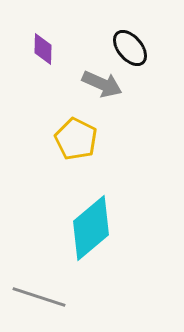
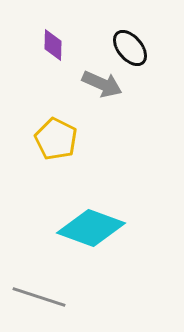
purple diamond: moved 10 px right, 4 px up
yellow pentagon: moved 20 px left
cyan diamond: rotated 60 degrees clockwise
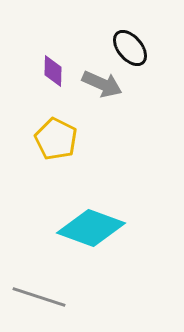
purple diamond: moved 26 px down
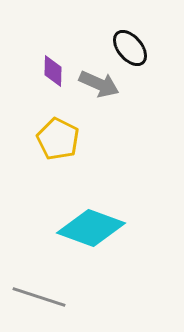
gray arrow: moved 3 px left
yellow pentagon: moved 2 px right
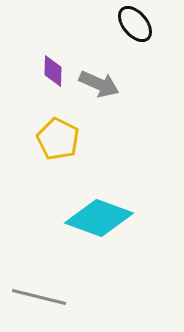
black ellipse: moved 5 px right, 24 px up
cyan diamond: moved 8 px right, 10 px up
gray line: rotated 4 degrees counterclockwise
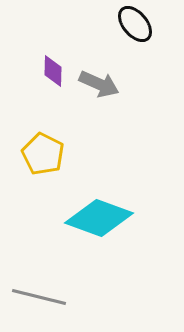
yellow pentagon: moved 15 px left, 15 px down
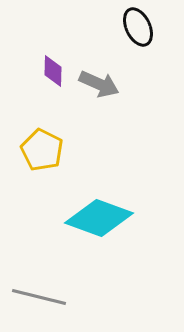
black ellipse: moved 3 px right, 3 px down; rotated 15 degrees clockwise
yellow pentagon: moved 1 px left, 4 px up
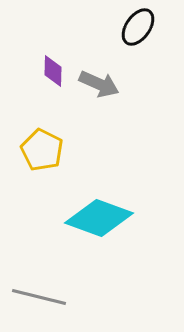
black ellipse: rotated 60 degrees clockwise
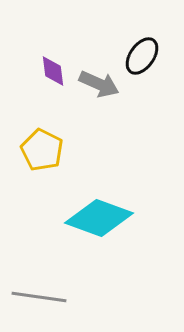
black ellipse: moved 4 px right, 29 px down
purple diamond: rotated 8 degrees counterclockwise
gray line: rotated 6 degrees counterclockwise
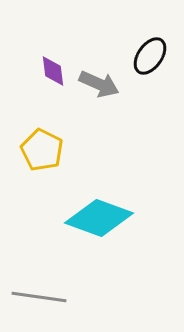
black ellipse: moved 8 px right
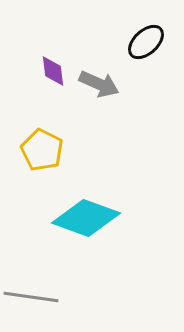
black ellipse: moved 4 px left, 14 px up; rotated 12 degrees clockwise
cyan diamond: moved 13 px left
gray line: moved 8 px left
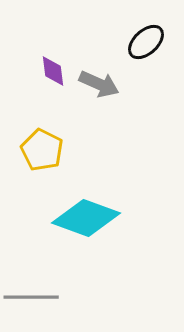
gray line: rotated 8 degrees counterclockwise
